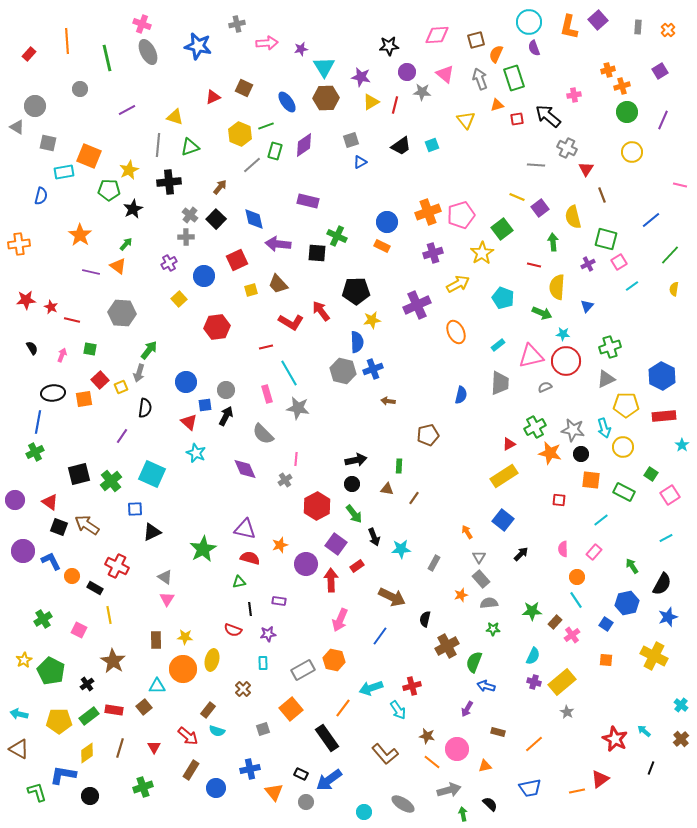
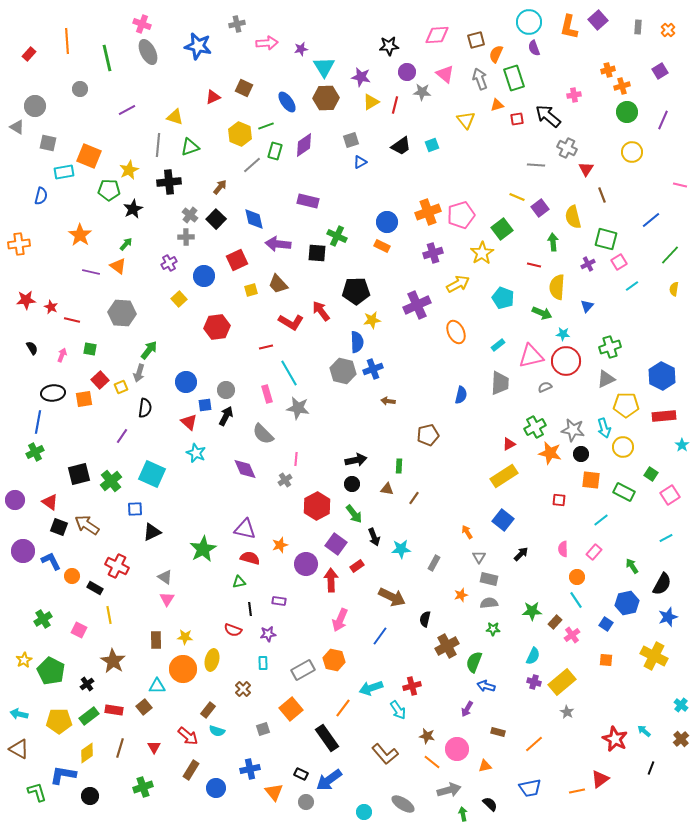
gray rectangle at (481, 579): moved 8 px right; rotated 36 degrees counterclockwise
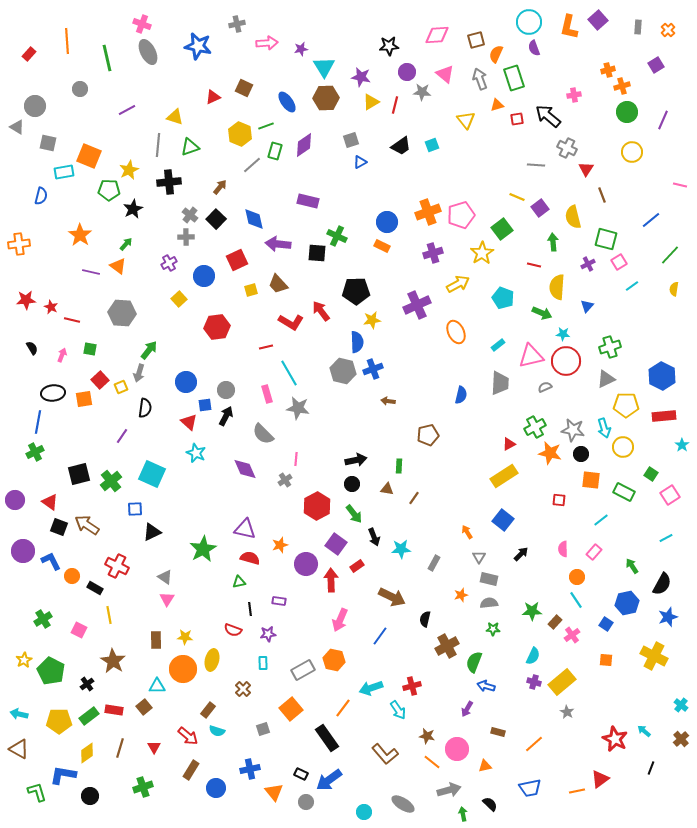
purple square at (660, 71): moved 4 px left, 6 px up
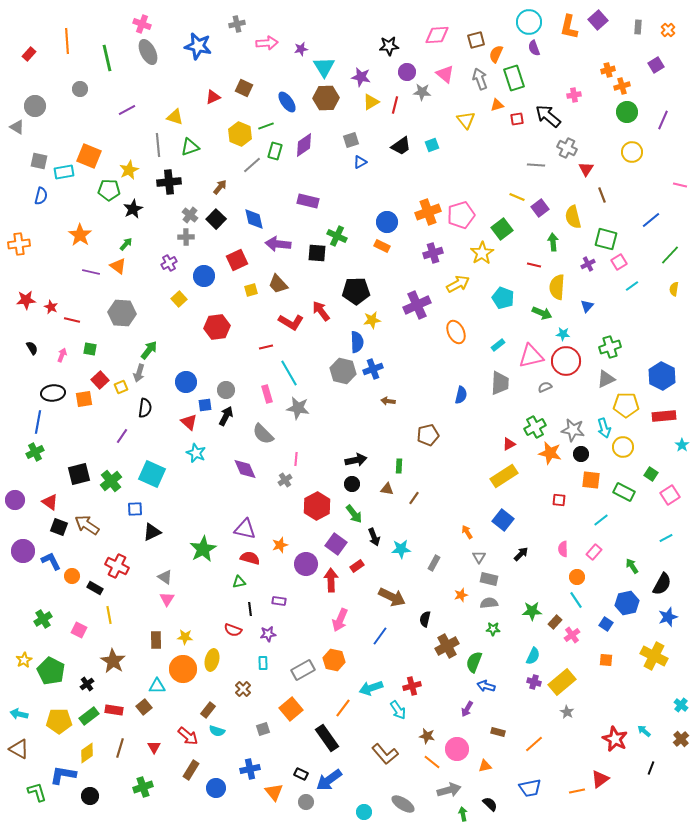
gray square at (48, 143): moved 9 px left, 18 px down
gray line at (158, 145): rotated 10 degrees counterclockwise
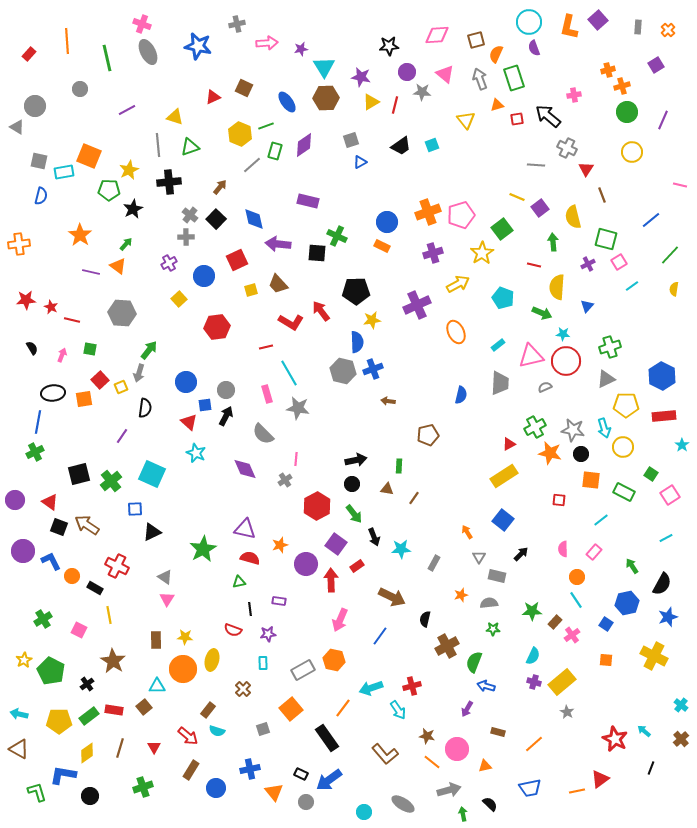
gray rectangle at (489, 579): moved 8 px right, 3 px up
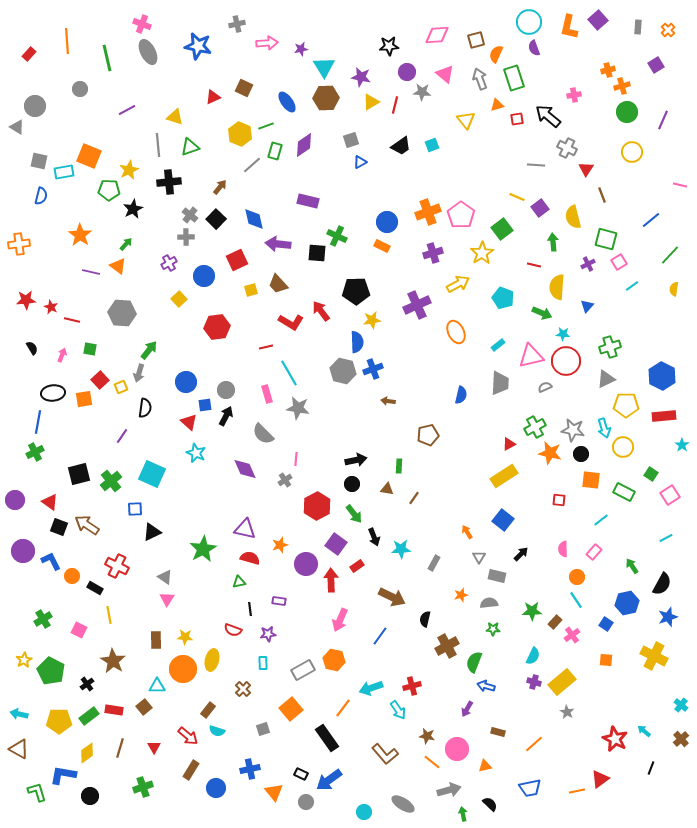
pink pentagon at (461, 215): rotated 20 degrees counterclockwise
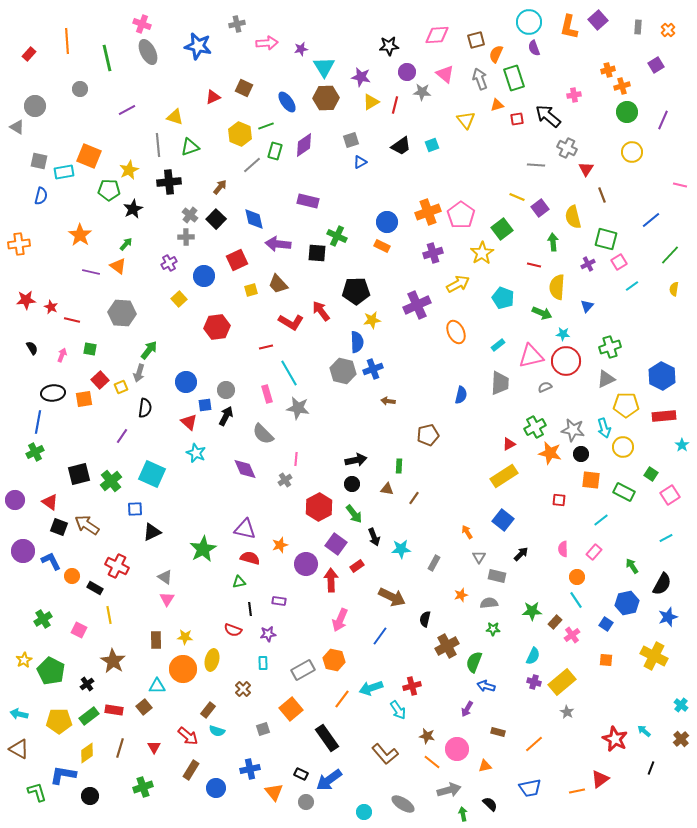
red hexagon at (317, 506): moved 2 px right, 1 px down
orange line at (343, 708): moved 1 px left, 9 px up
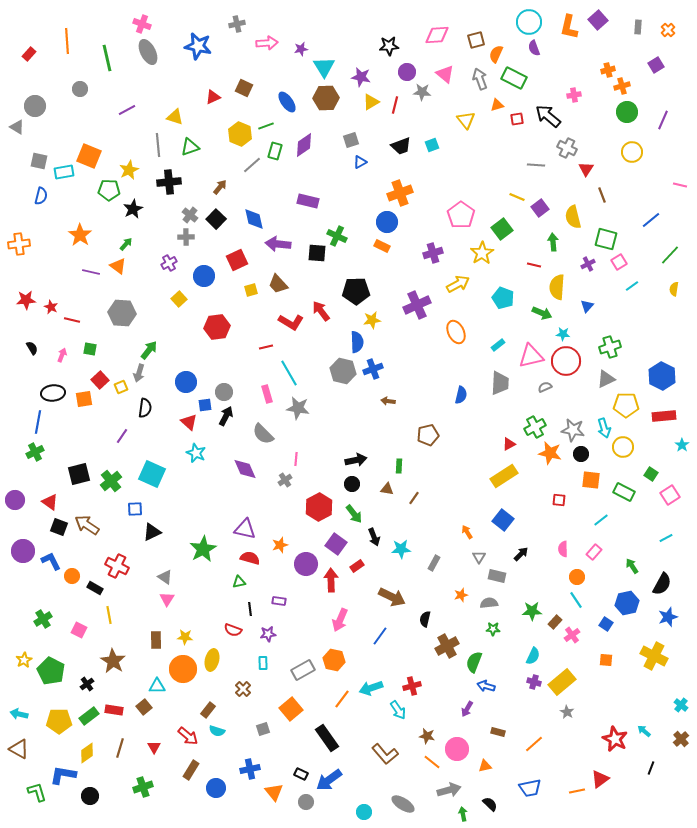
green rectangle at (514, 78): rotated 45 degrees counterclockwise
black trapezoid at (401, 146): rotated 15 degrees clockwise
orange cross at (428, 212): moved 28 px left, 19 px up
gray circle at (226, 390): moved 2 px left, 2 px down
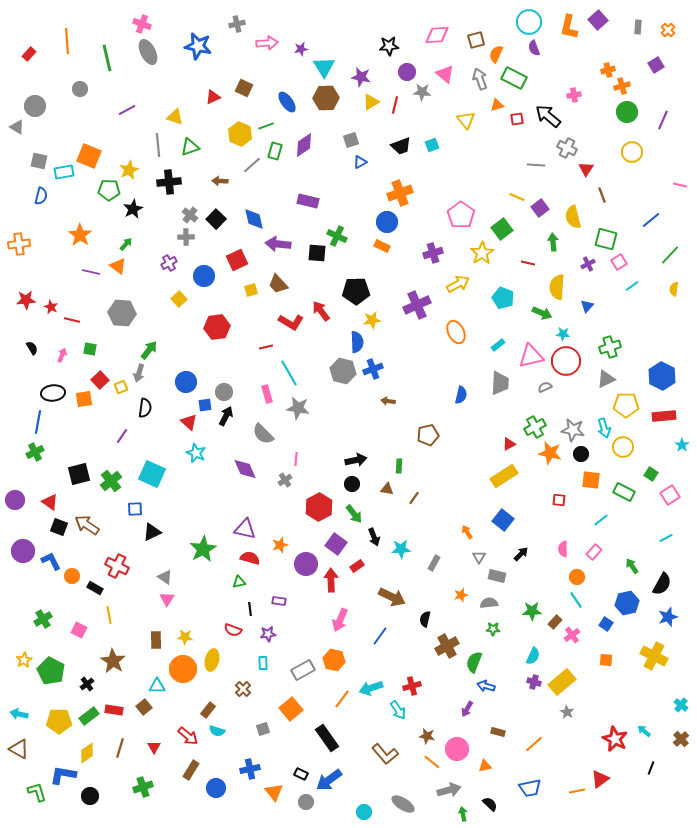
brown arrow at (220, 187): moved 6 px up; rotated 126 degrees counterclockwise
red line at (534, 265): moved 6 px left, 2 px up
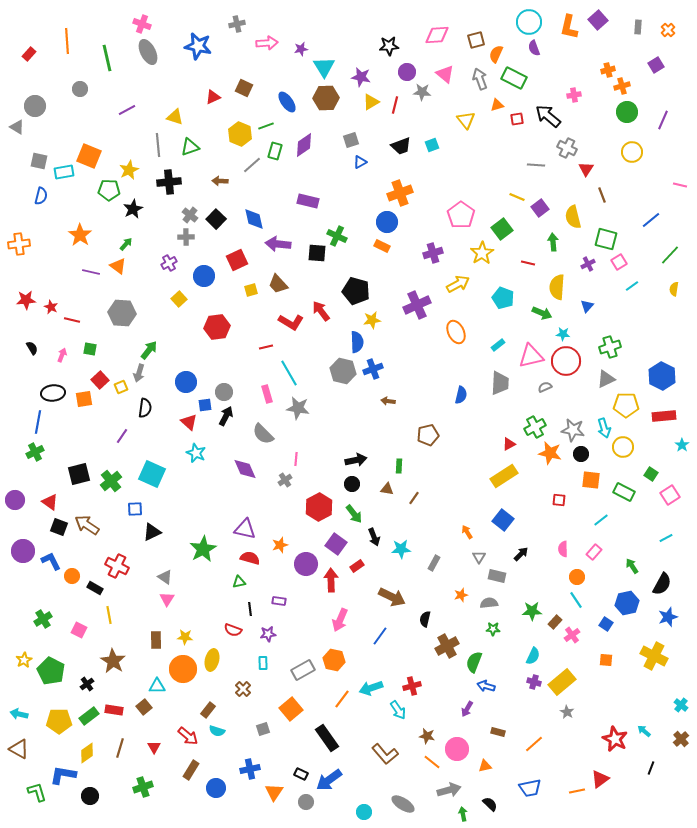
black pentagon at (356, 291): rotated 16 degrees clockwise
orange triangle at (274, 792): rotated 12 degrees clockwise
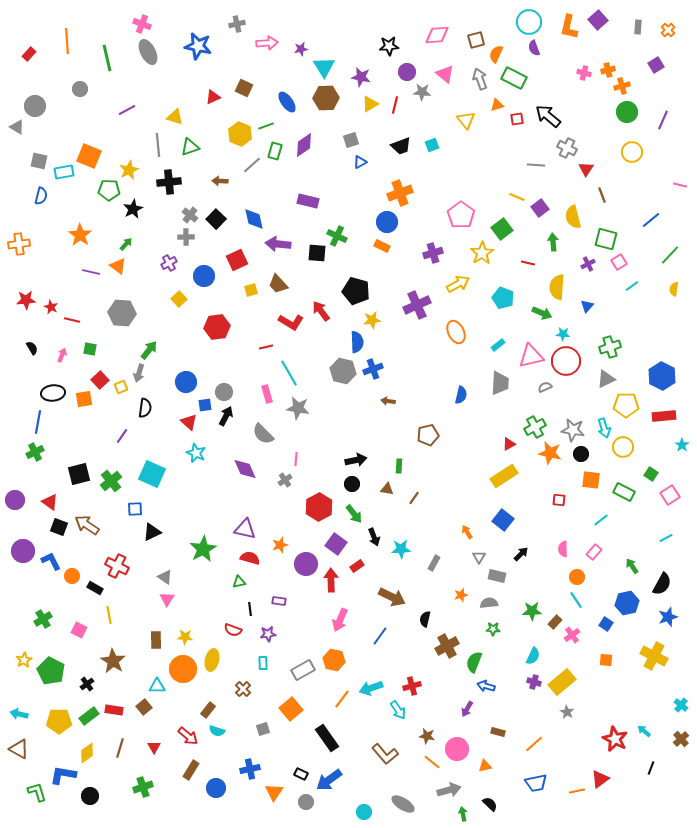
pink cross at (574, 95): moved 10 px right, 22 px up; rotated 24 degrees clockwise
yellow triangle at (371, 102): moved 1 px left, 2 px down
blue trapezoid at (530, 788): moved 6 px right, 5 px up
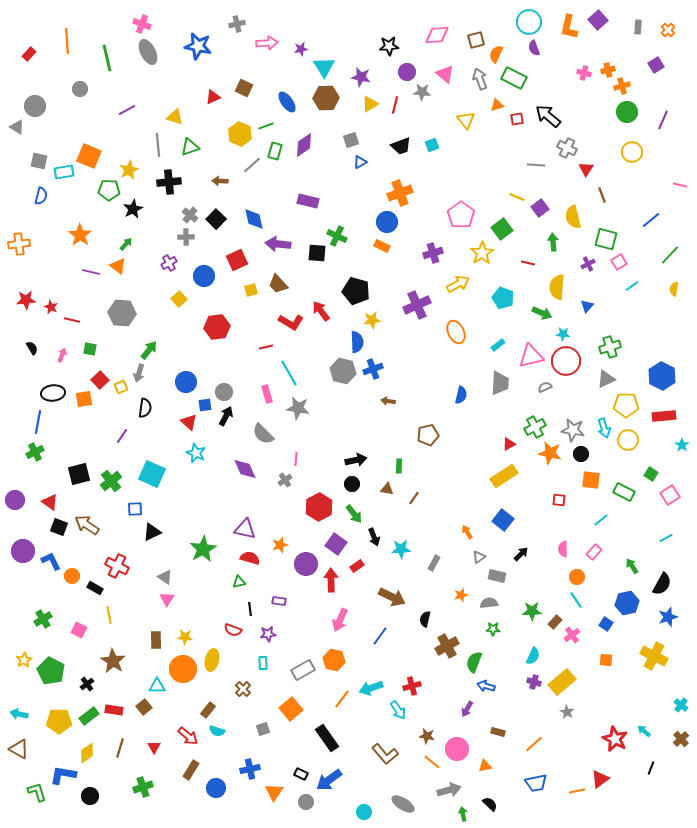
yellow circle at (623, 447): moved 5 px right, 7 px up
gray triangle at (479, 557): rotated 24 degrees clockwise
